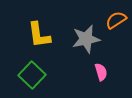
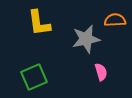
orange semicircle: moved 1 px left; rotated 30 degrees clockwise
yellow L-shape: moved 12 px up
green square: moved 2 px right, 2 px down; rotated 24 degrees clockwise
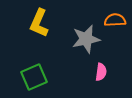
yellow L-shape: rotated 32 degrees clockwise
pink semicircle: rotated 24 degrees clockwise
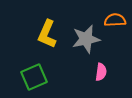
yellow L-shape: moved 8 px right, 11 px down
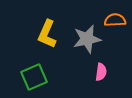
gray star: moved 1 px right
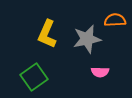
pink semicircle: moved 1 px left; rotated 84 degrees clockwise
green square: rotated 12 degrees counterclockwise
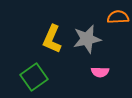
orange semicircle: moved 3 px right, 3 px up
yellow L-shape: moved 5 px right, 5 px down
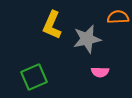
yellow L-shape: moved 14 px up
green square: rotated 12 degrees clockwise
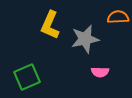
yellow L-shape: moved 2 px left
gray star: moved 2 px left
green square: moved 7 px left
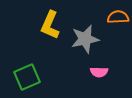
pink semicircle: moved 1 px left
